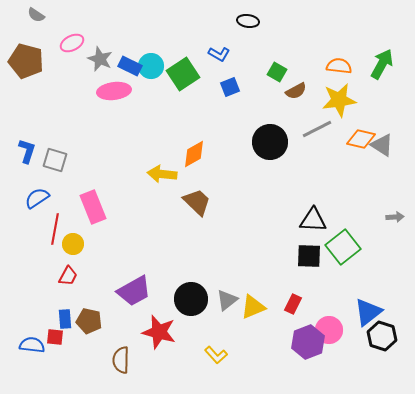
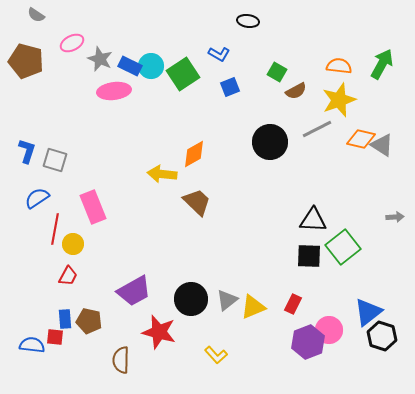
yellow star at (339, 100): rotated 12 degrees counterclockwise
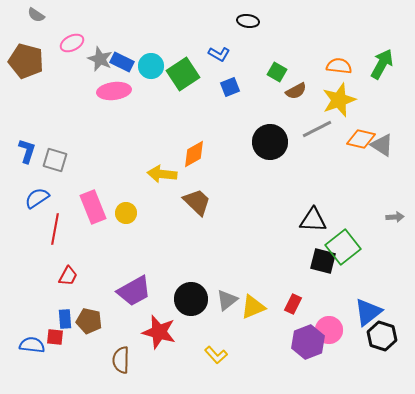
blue rectangle at (130, 66): moved 8 px left, 4 px up
yellow circle at (73, 244): moved 53 px right, 31 px up
black square at (309, 256): moved 14 px right, 5 px down; rotated 12 degrees clockwise
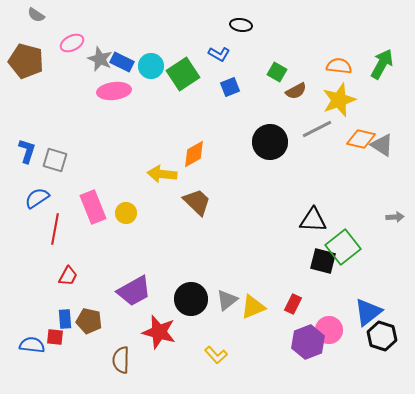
black ellipse at (248, 21): moved 7 px left, 4 px down
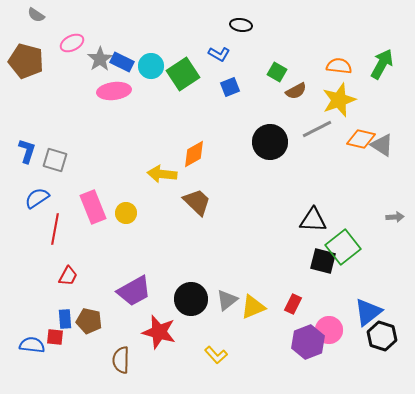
gray star at (100, 59): rotated 15 degrees clockwise
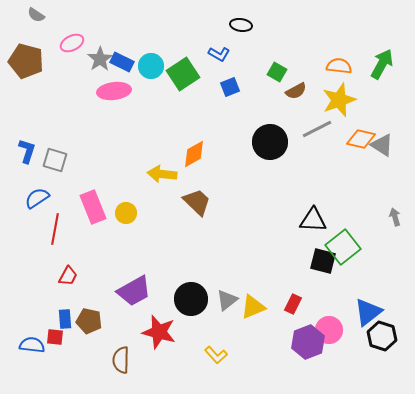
gray arrow at (395, 217): rotated 102 degrees counterclockwise
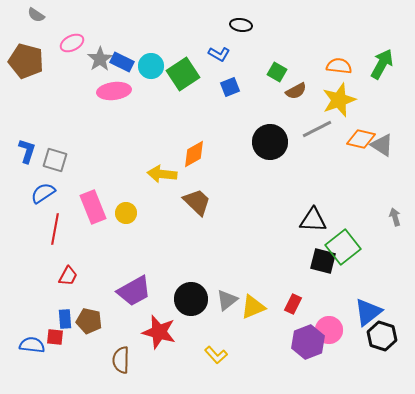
blue semicircle at (37, 198): moved 6 px right, 5 px up
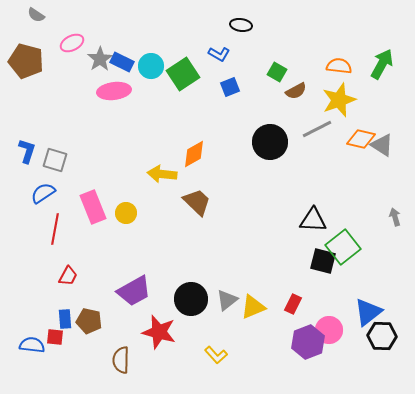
black hexagon at (382, 336): rotated 16 degrees counterclockwise
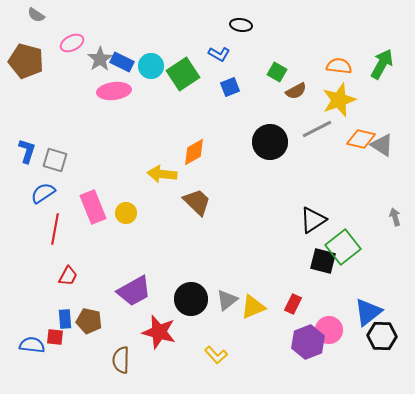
orange diamond at (194, 154): moved 2 px up
black triangle at (313, 220): rotated 36 degrees counterclockwise
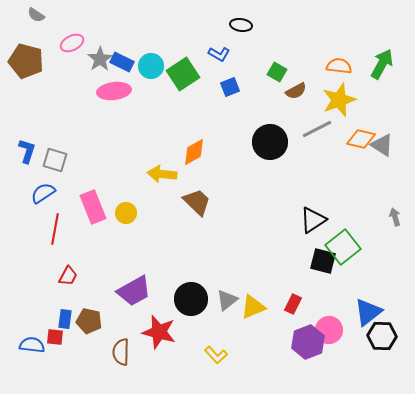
blue rectangle at (65, 319): rotated 12 degrees clockwise
brown semicircle at (121, 360): moved 8 px up
